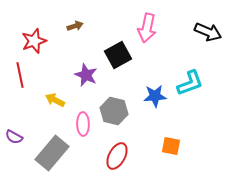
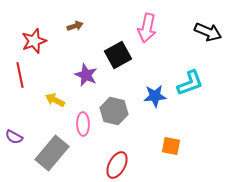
red ellipse: moved 9 px down
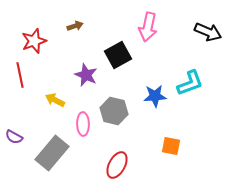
pink arrow: moved 1 px right, 1 px up
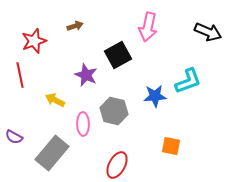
cyan L-shape: moved 2 px left, 2 px up
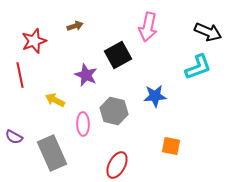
cyan L-shape: moved 10 px right, 14 px up
gray rectangle: rotated 64 degrees counterclockwise
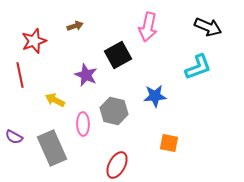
black arrow: moved 5 px up
orange square: moved 2 px left, 3 px up
gray rectangle: moved 5 px up
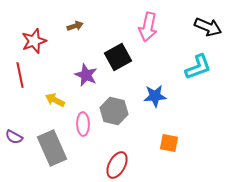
black square: moved 2 px down
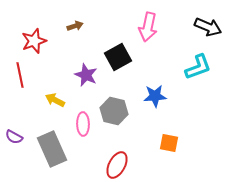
gray rectangle: moved 1 px down
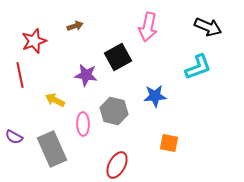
purple star: rotated 15 degrees counterclockwise
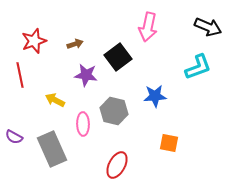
brown arrow: moved 18 px down
black square: rotated 8 degrees counterclockwise
